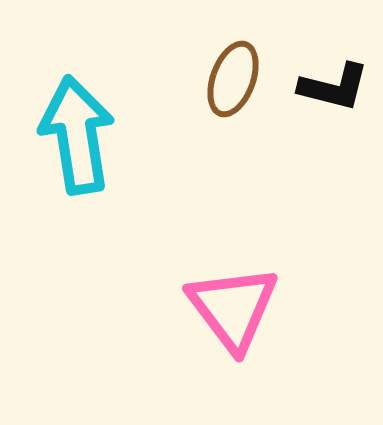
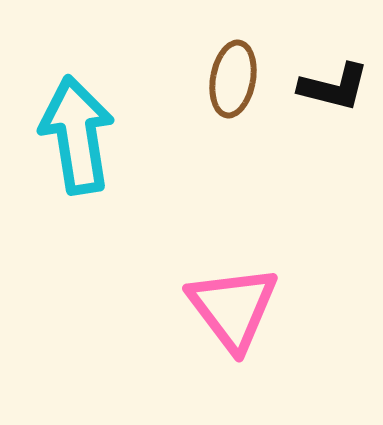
brown ellipse: rotated 10 degrees counterclockwise
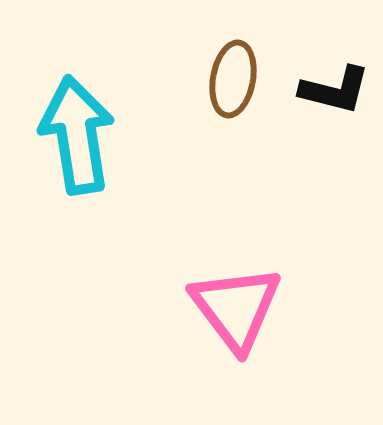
black L-shape: moved 1 px right, 3 px down
pink triangle: moved 3 px right
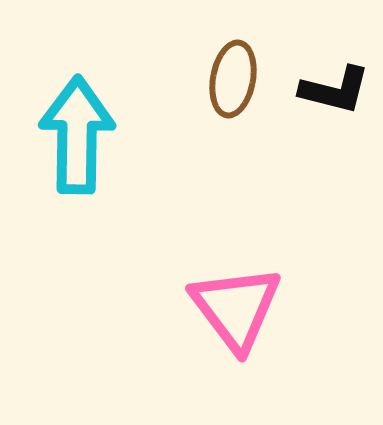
cyan arrow: rotated 10 degrees clockwise
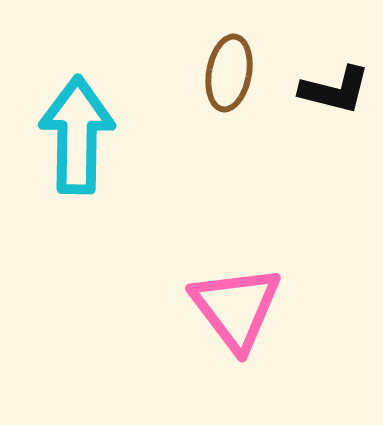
brown ellipse: moved 4 px left, 6 px up
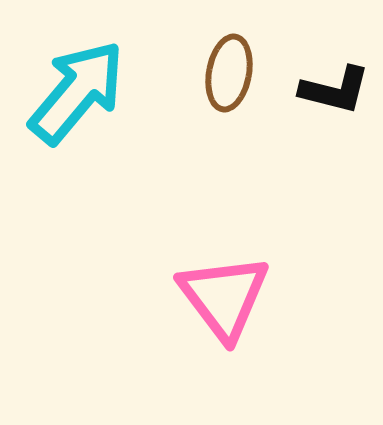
cyan arrow: moved 43 px up; rotated 39 degrees clockwise
pink triangle: moved 12 px left, 11 px up
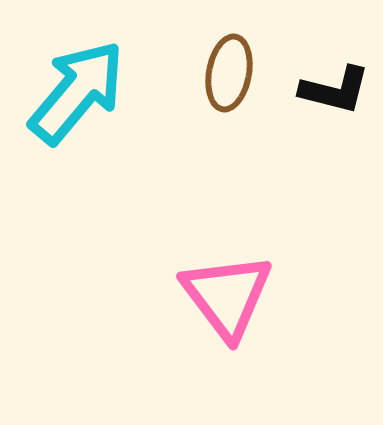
pink triangle: moved 3 px right, 1 px up
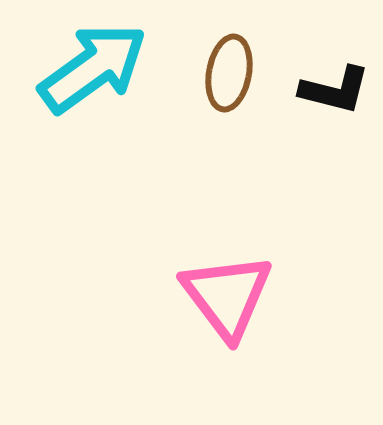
cyan arrow: moved 16 px right, 24 px up; rotated 14 degrees clockwise
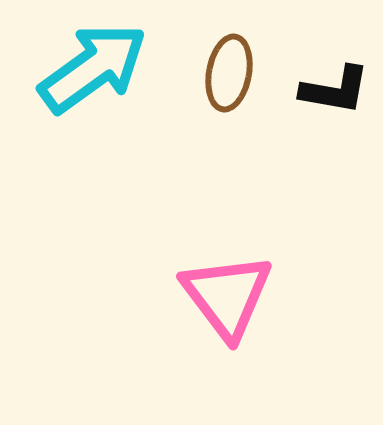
black L-shape: rotated 4 degrees counterclockwise
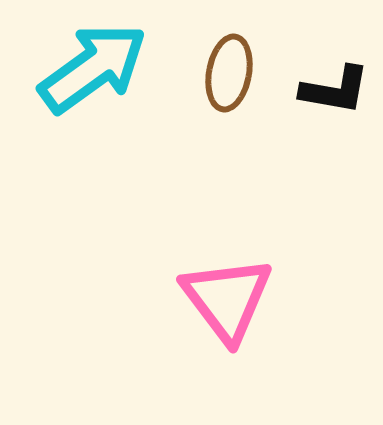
pink triangle: moved 3 px down
